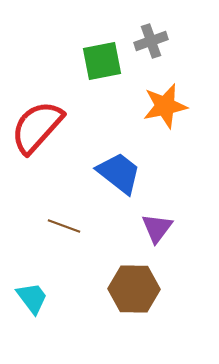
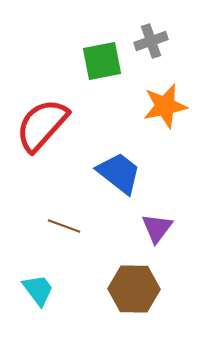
red semicircle: moved 5 px right, 2 px up
cyan trapezoid: moved 6 px right, 8 px up
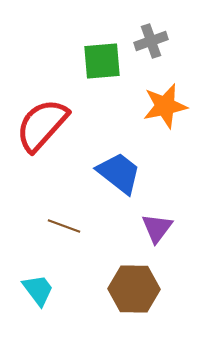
green square: rotated 6 degrees clockwise
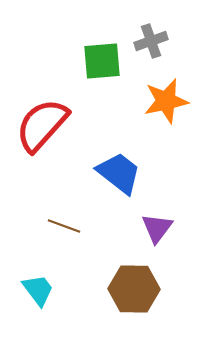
orange star: moved 1 px right, 5 px up
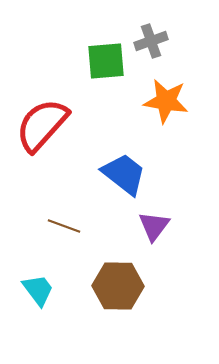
green square: moved 4 px right
orange star: rotated 21 degrees clockwise
blue trapezoid: moved 5 px right, 1 px down
purple triangle: moved 3 px left, 2 px up
brown hexagon: moved 16 px left, 3 px up
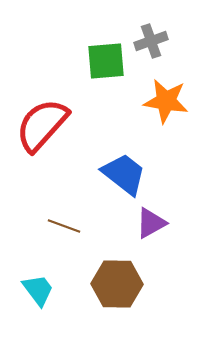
purple triangle: moved 3 px left, 3 px up; rotated 24 degrees clockwise
brown hexagon: moved 1 px left, 2 px up
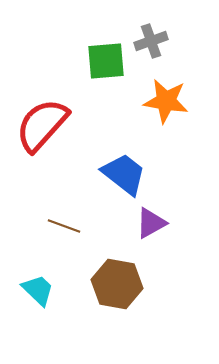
brown hexagon: rotated 9 degrees clockwise
cyan trapezoid: rotated 9 degrees counterclockwise
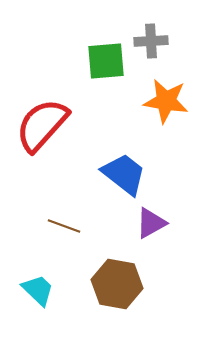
gray cross: rotated 16 degrees clockwise
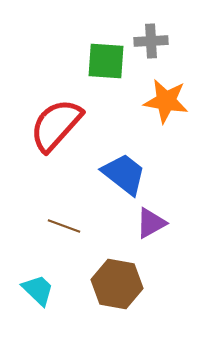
green square: rotated 9 degrees clockwise
red semicircle: moved 14 px right
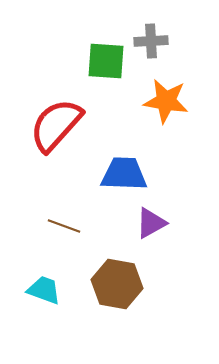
blue trapezoid: rotated 36 degrees counterclockwise
cyan trapezoid: moved 6 px right; rotated 24 degrees counterclockwise
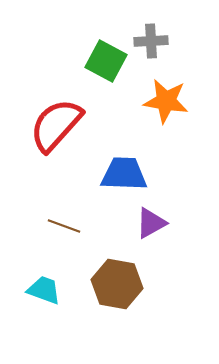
green square: rotated 24 degrees clockwise
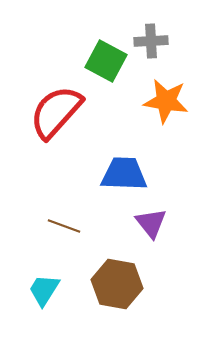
red semicircle: moved 13 px up
purple triangle: rotated 40 degrees counterclockwise
cyan trapezoid: rotated 78 degrees counterclockwise
